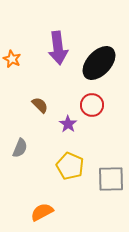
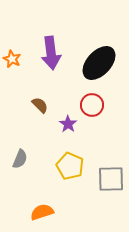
purple arrow: moved 7 px left, 5 px down
gray semicircle: moved 11 px down
orange semicircle: rotated 10 degrees clockwise
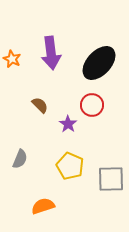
orange semicircle: moved 1 px right, 6 px up
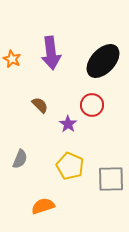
black ellipse: moved 4 px right, 2 px up
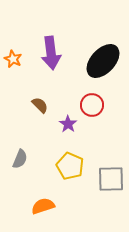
orange star: moved 1 px right
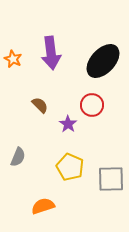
gray semicircle: moved 2 px left, 2 px up
yellow pentagon: moved 1 px down
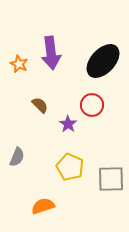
orange star: moved 6 px right, 5 px down
gray semicircle: moved 1 px left
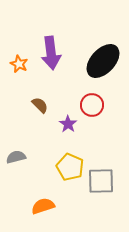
gray semicircle: moved 1 px left; rotated 126 degrees counterclockwise
gray square: moved 10 px left, 2 px down
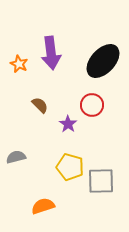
yellow pentagon: rotated 8 degrees counterclockwise
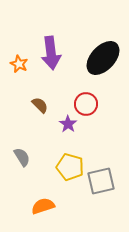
black ellipse: moved 3 px up
red circle: moved 6 px left, 1 px up
gray semicircle: moved 6 px right; rotated 72 degrees clockwise
gray square: rotated 12 degrees counterclockwise
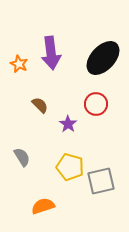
red circle: moved 10 px right
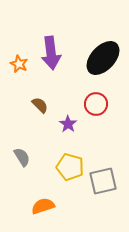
gray square: moved 2 px right
